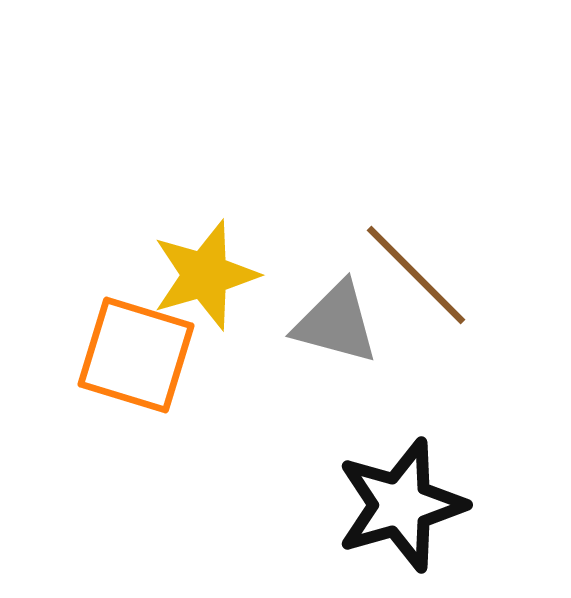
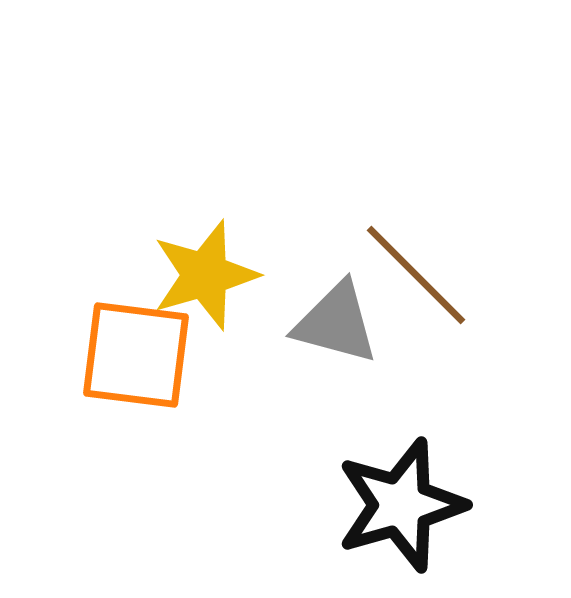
orange square: rotated 10 degrees counterclockwise
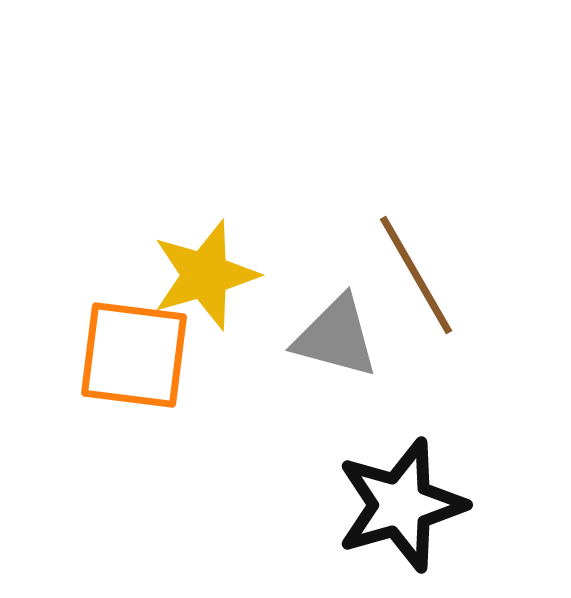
brown line: rotated 15 degrees clockwise
gray triangle: moved 14 px down
orange square: moved 2 px left
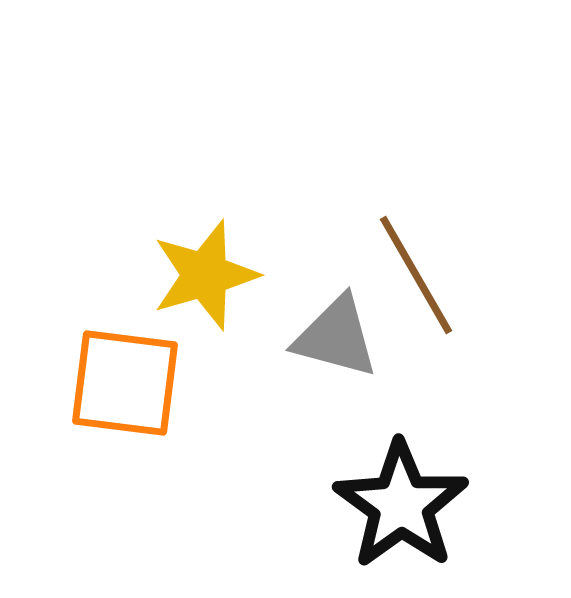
orange square: moved 9 px left, 28 px down
black star: rotated 20 degrees counterclockwise
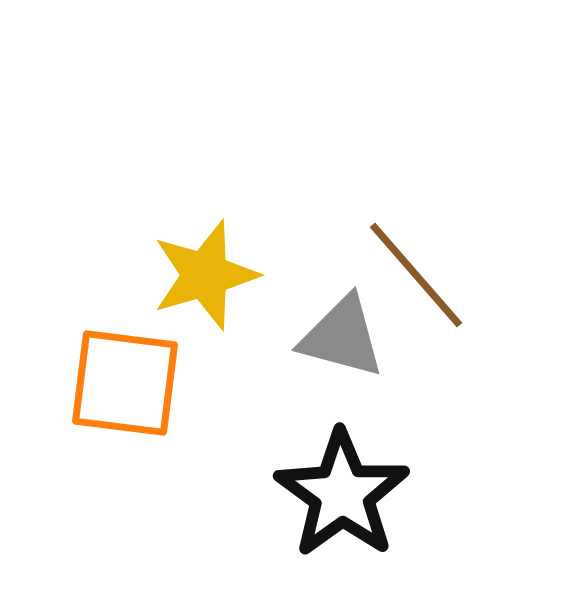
brown line: rotated 11 degrees counterclockwise
gray triangle: moved 6 px right
black star: moved 59 px left, 11 px up
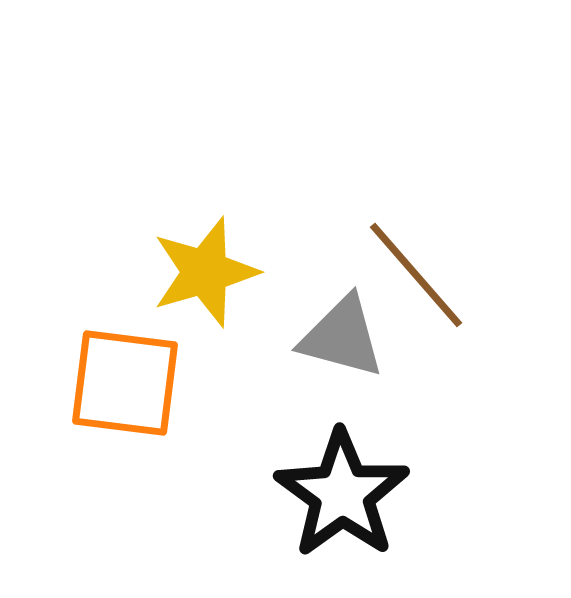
yellow star: moved 3 px up
